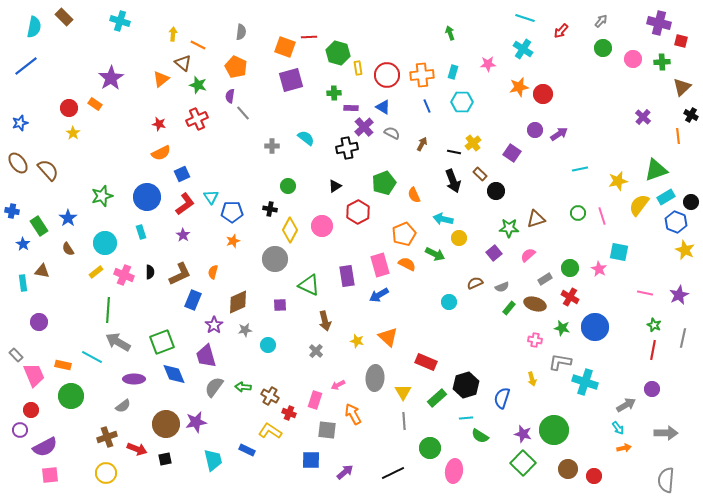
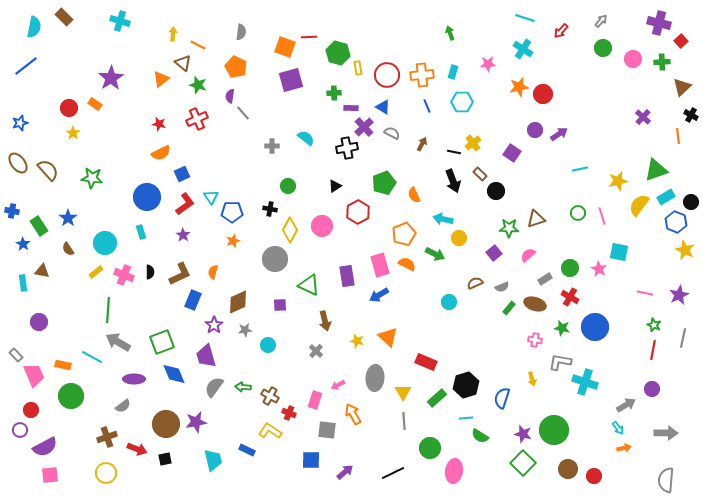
red square at (681, 41): rotated 32 degrees clockwise
green star at (102, 196): moved 10 px left, 18 px up; rotated 25 degrees clockwise
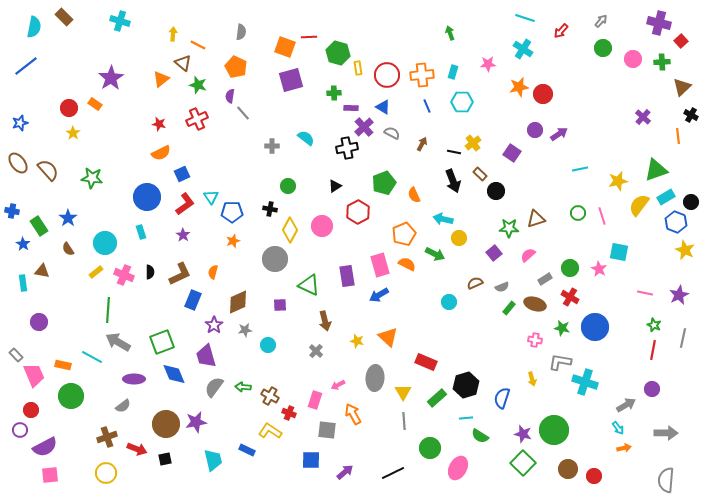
pink ellipse at (454, 471): moved 4 px right, 3 px up; rotated 20 degrees clockwise
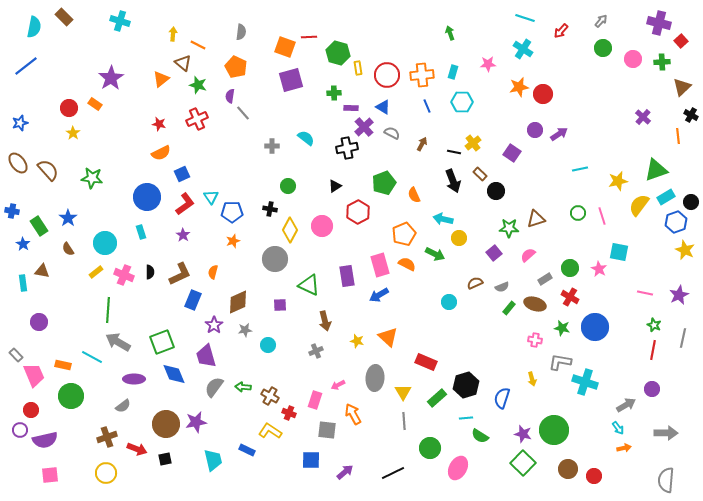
blue hexagon at (676, 222): rotated 20 degrees clockwise
gray cross at (316, 351): rotated 24 degrees clockwise
purple semicircle at (45, 447): moved 7 px up; rotated 15 degrees clockwise
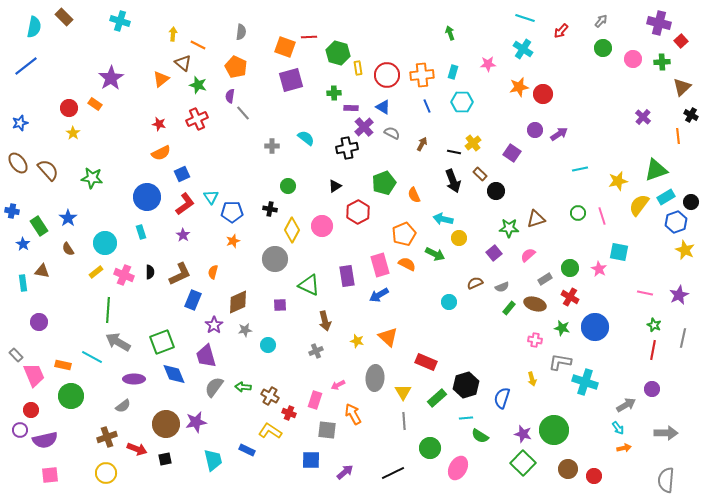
yellow diamond at (290, 230): moved 2 px right
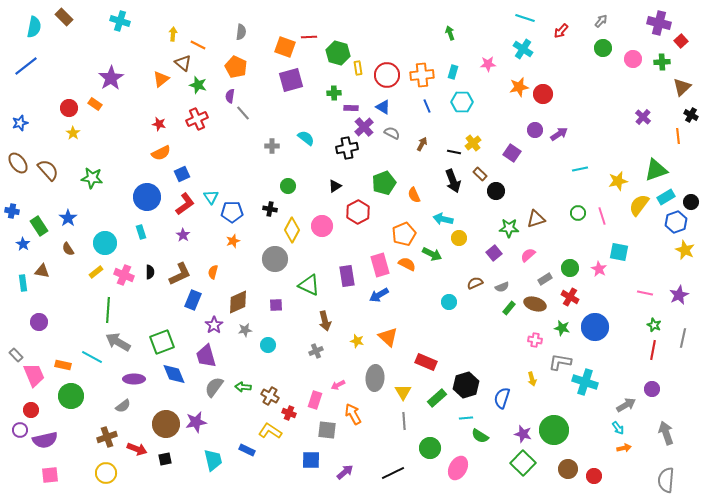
green arrow at (435, 254): moved 3 px left
purple square at (280, 305): moved 4 px left
gray arrow at (666, 433): rotated 110 degrees counterclockwise
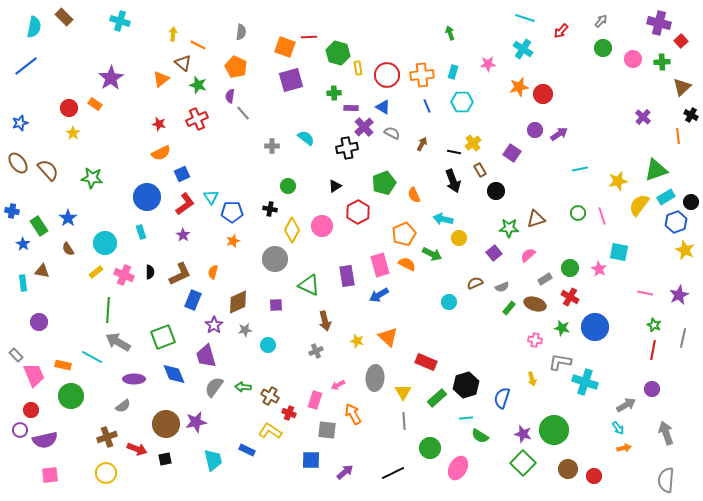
brown rectangle at (480, 174): moved 4 px up; rotated 16 degrees clockwise
green square at (162, 342): moved 1 px right, 5 px up
